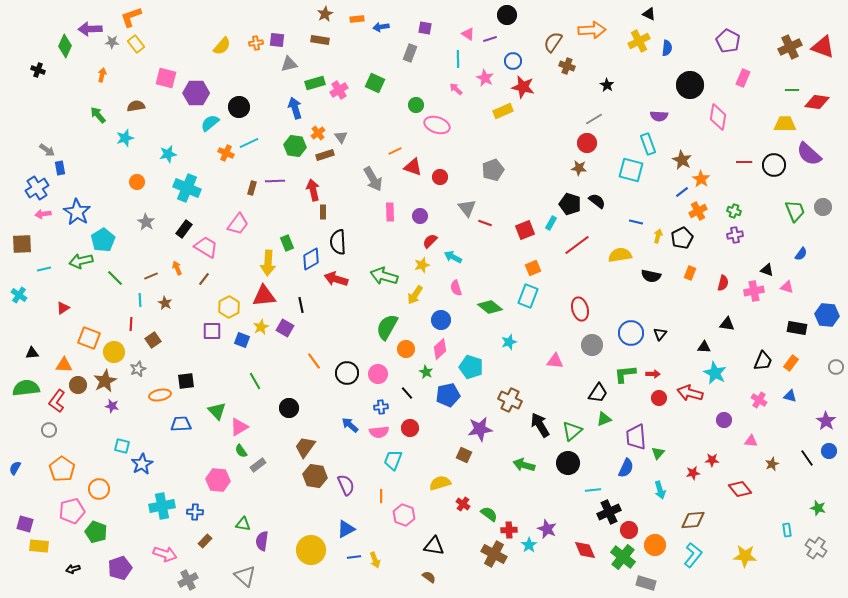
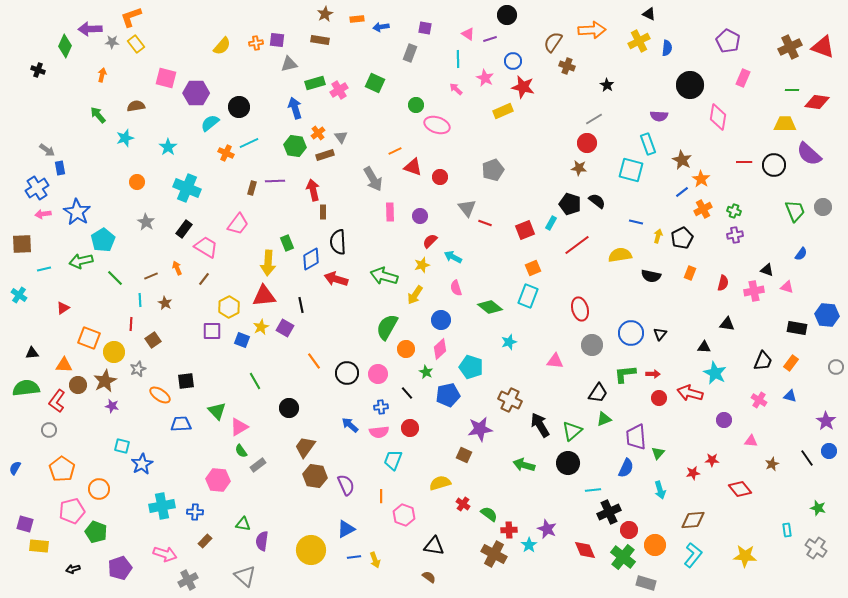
cyan star at (168, 154): moved 7 px up; rotated 24 degrees counterclockwise
orange cross at (698, 211): moved 5 px right, 2 px up
orange ellipse at (160, 395): rotated 45 degrees clockwise
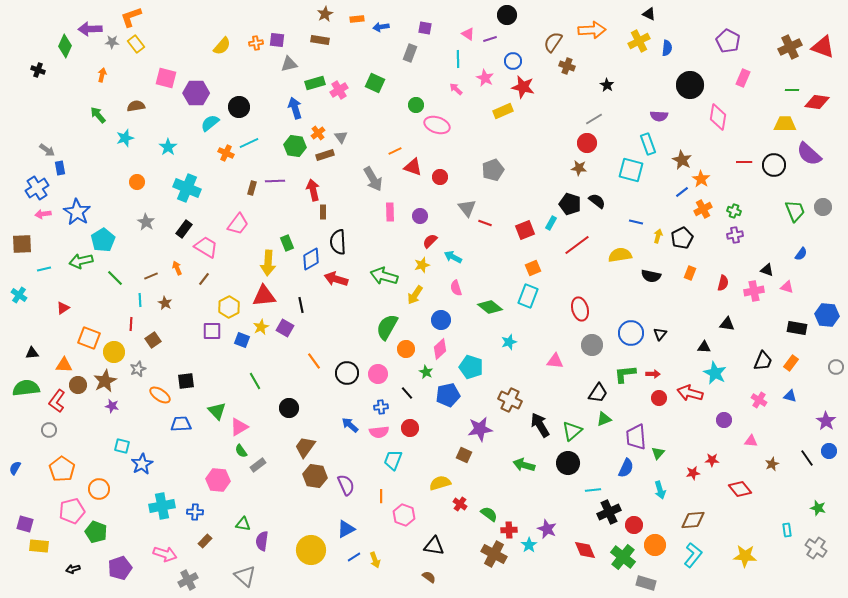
red cross at (463, 504): moved 3 px left
red circle at (629, 530): moved 5 px right, 5 px up
blue line at (354, 557): rotated 24 degrees counterclockwise
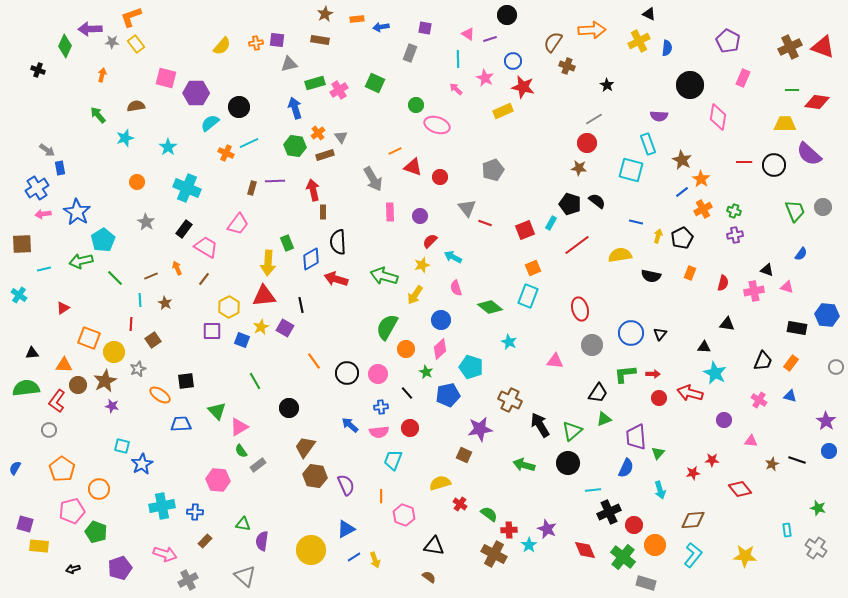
cyan star at (509, 342): rotated 28 degrees counterclockwise
black line at (807, 458): moved 10 px left, 2 px down; rotated 36 degrees counterclockwise
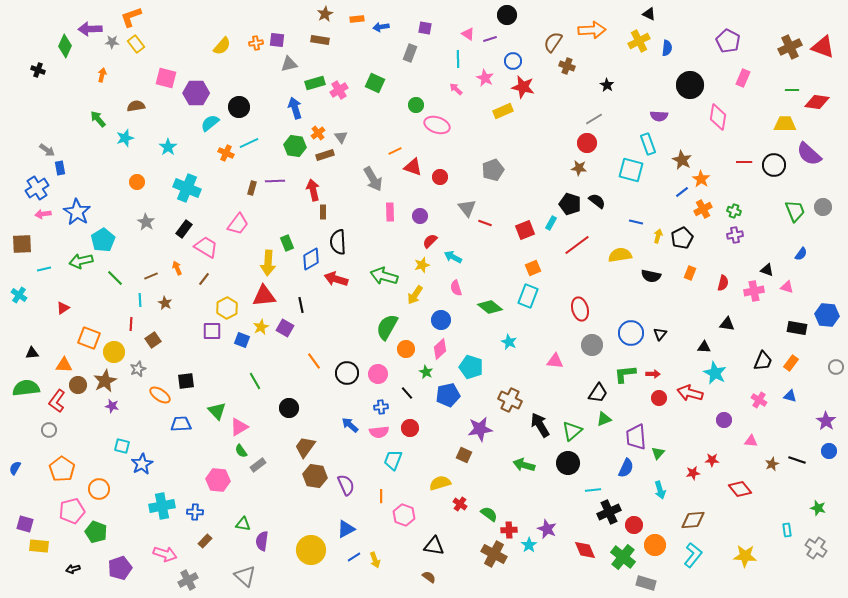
green arrow at (98, 115): moved 4 px down
yellow hexagon at (229, 307): moved 2 px left, 1 px down
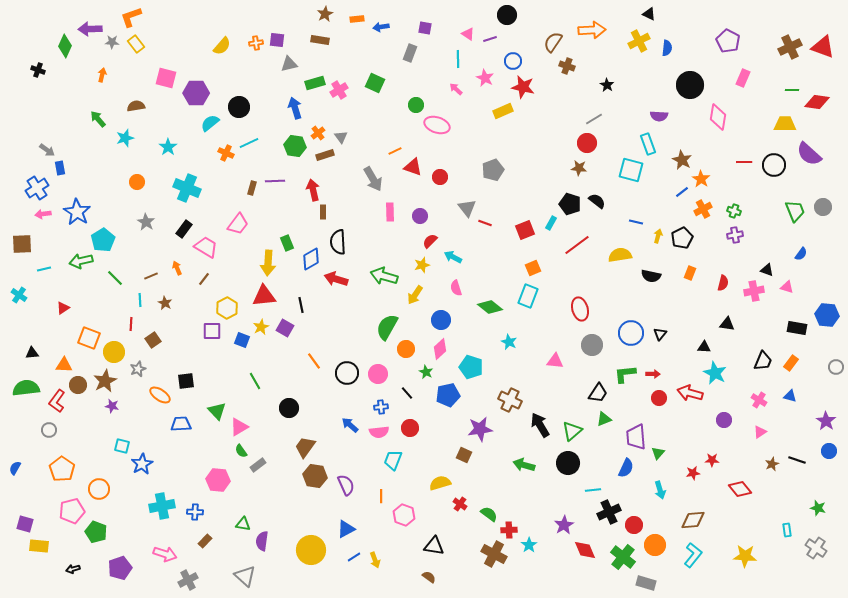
pink triangle at (751, 441): moved 9 px right, 9 px up; rotated 40 degrees counterclockwise
purple star at (547, 529): moved 17 px right, 4 px up; rotated 18 degrees clockwise
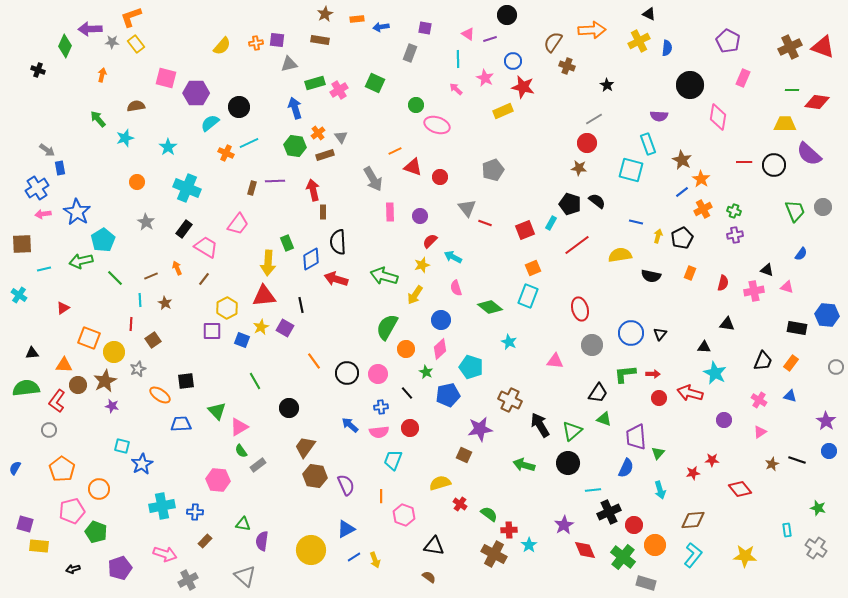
green triangle at (604, 419): rotated 42 degrees clockwise
